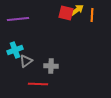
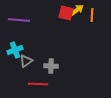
purple line: moved 1 px right, 1 px down; rotated 10 degrees clockwise
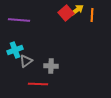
red square: rotated 35 degrees clockwise
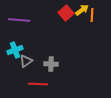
yellow arrow: moved 5 px right
gray cross: moved 2 px up
